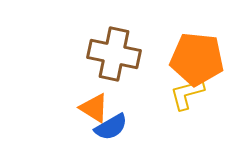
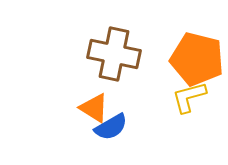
orange pentagon: rotated 8 degrees clockwise
yellow L-shape: moved 2 px right, 3 px down
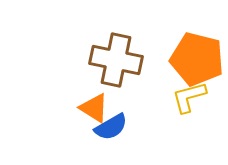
brown cross: moved 2 px right, 6 px down
